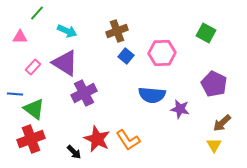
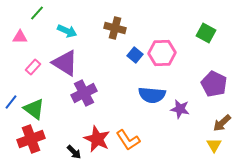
brown cross: moved 2 px left, 3 px up; rotated 35 degrees clockwise
blue square: moved 9 px right, 1 px up
blue line: moved 4 px left, 8 px down; rotated 56 degrees counterclockwise
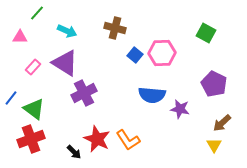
blue line: moved 4 px up
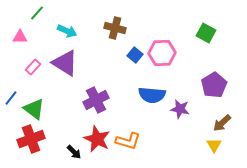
purple pentagon: moved 1 px down; rotated 15 degrees clockwise
purple cross: moved 12 px right, 7 px down
orange L-shape: moved 1 px down; rotated 40 degrees counterclockwise
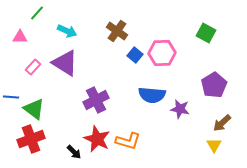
brown cross: moved 2 px right, 3 px down; rotated 20 degrees clockwise
blue line: moved 1 px up; rotated 56 degrees clockwise
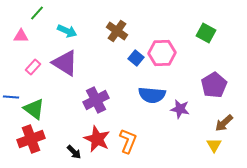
pink triangle: moved 1 px right, 1 px up
blue square: moved 1 px right, 3 px down
brown arrow: moved 2 px right
orange L-shape: rotated 85 degrees counterclockwise
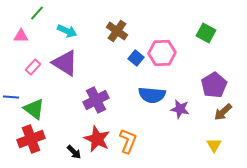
brown arrow: moved 1 px left, 11 px up
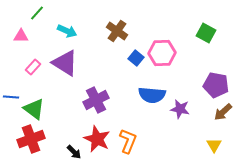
purple pentagon: moved 2 px right; rotated 30 degrees counterclockwise
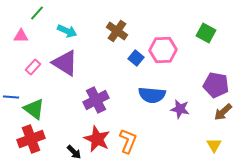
pink hexagon: moved 1 px right, 3 px up
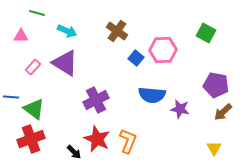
green line: rotated 63 degrees clockwise
yellow triangle: moved 3 px down
